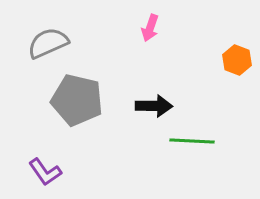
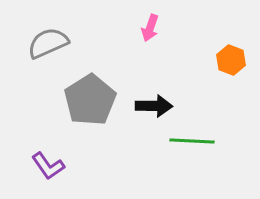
orange hexagon: moved 6 px left
gray pentagon: moved 13 px right; rotated 27 degrees clockwise
purple L-shape: moved 3 px right, 6 px up
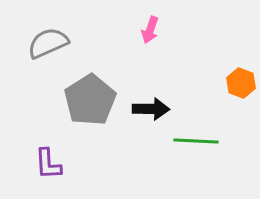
pink arrow: moved 2 px down
orange hexagon: moved 10 px right, 23 px down
black arrow: moved 3 px left, 3 px down
green line: moved 4 px right
purple L-shape: moved 2 px up; rotated 32 degrees clockwise
